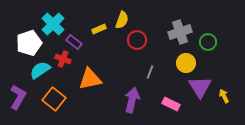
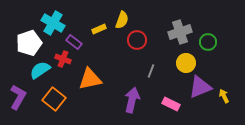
cyan cross: moved 1 px up; rotated 15 degrees counterclockwise
gray line: moved 1 px right, 1 px up
purple triangle: rotated 40 degrees clockwise
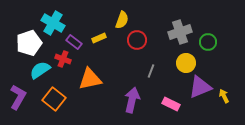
yellow rectangle: moved 9 px down
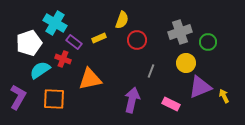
cyan cross: moved 2 px right
orange square: rotated 35 degrees counterclockwise
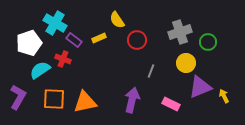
yellow semicircle: moved 5 px left; rotated 126 degrees clockwise
purple rectangle: moved 2 px up
orange triangle: moved 5 px left, 23 px down
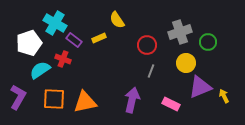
red circle: moved 10 px right, 5 px down
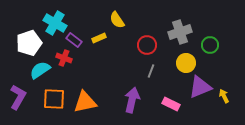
green circle: moved 2 px right, 3 px down
red cross: moved 1 px right, 1 px up
